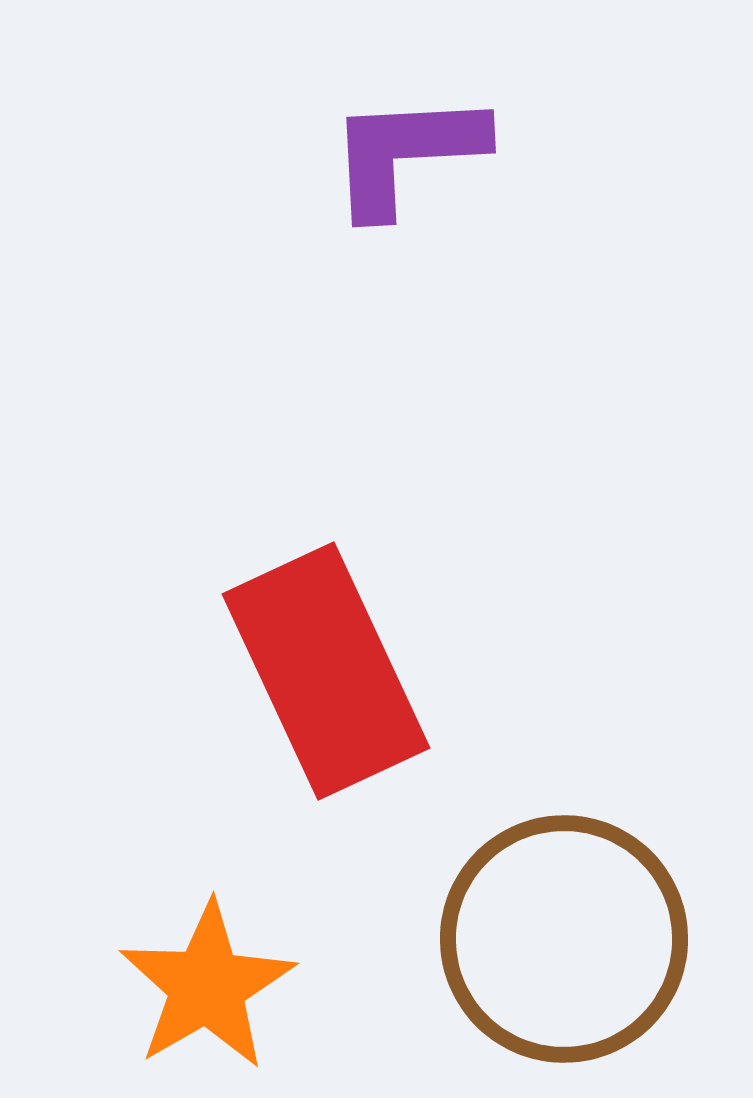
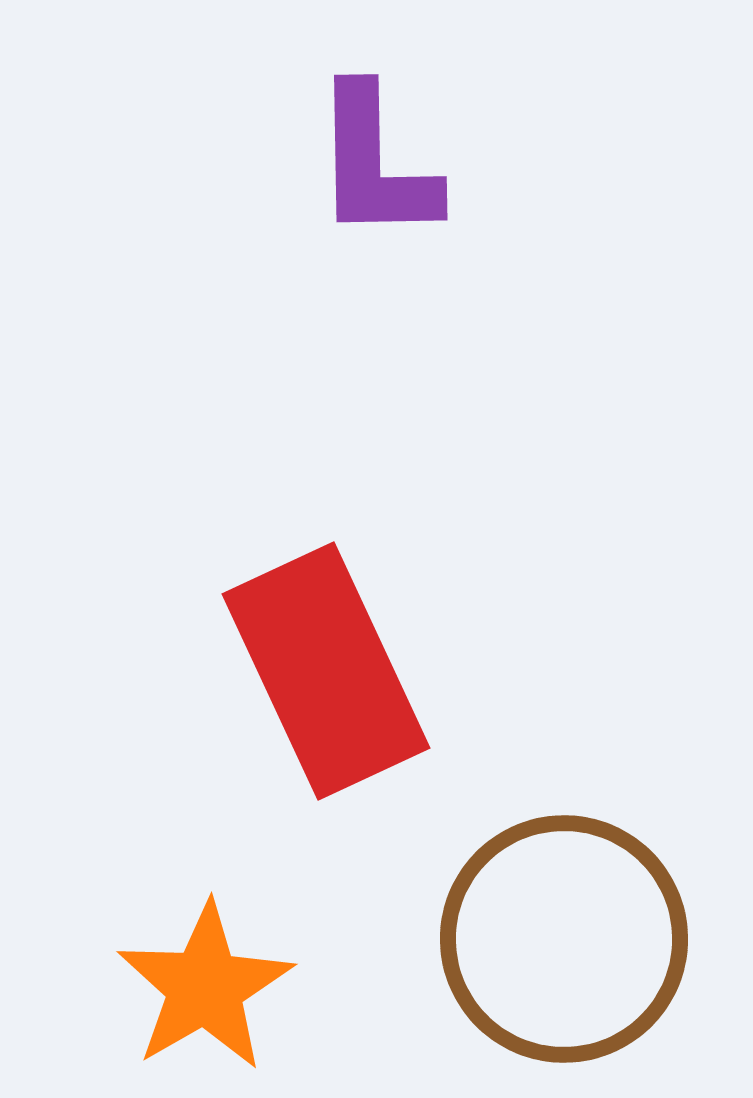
purple L-shape: moved 31 px left, 11 px down; rotated 88 degrees counterclockwise
orange star: moved 2 px left, 1 px down
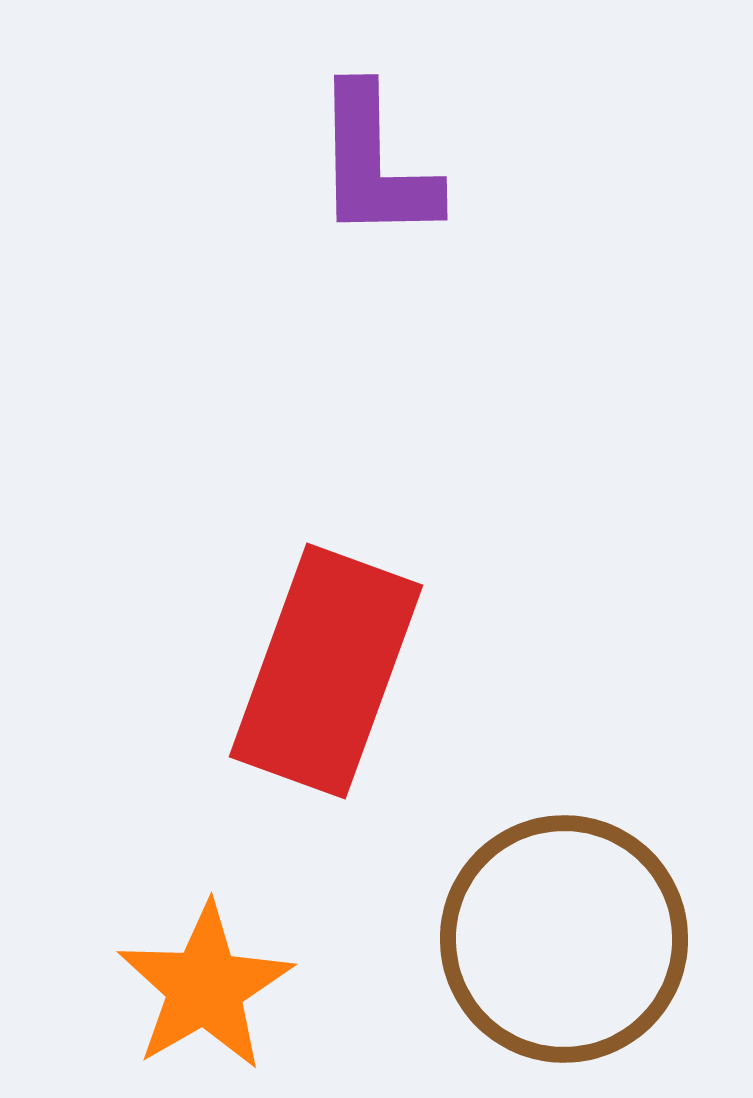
red rectangle: rotated 45 degrees clockwise
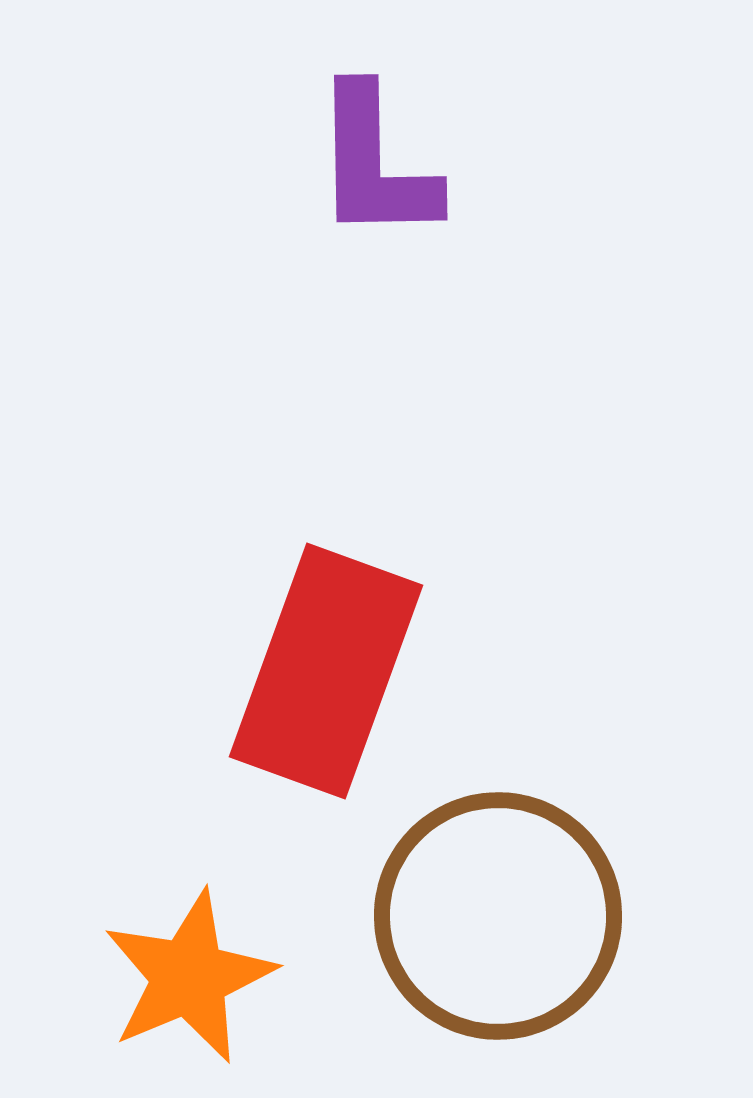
brown circle: moved 66 px left, 23 px up
orange star: moved 16 px left, 10 px up; rotated 7 degrees clockwise
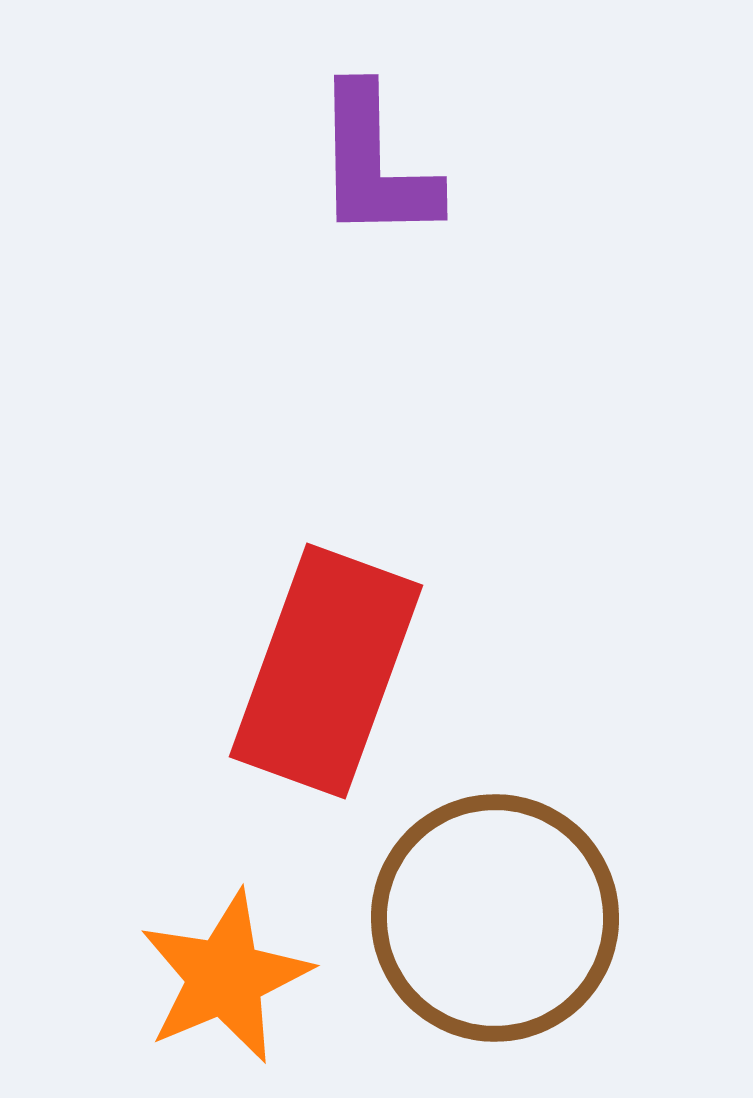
brown circle: moved 3 px left, 2 px down
orange star: moved 36 px right
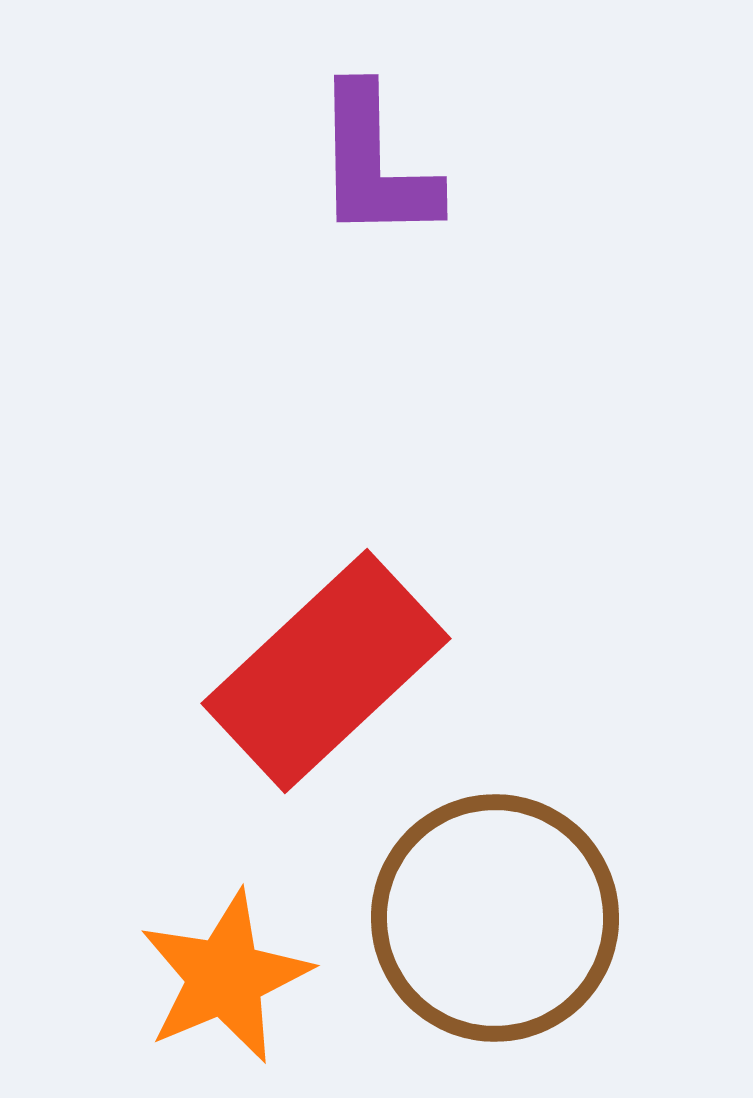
red rectangle: rotated 27 degrees clockwise
